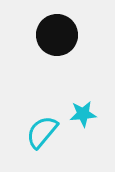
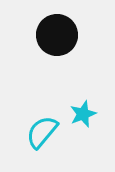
cyan star: rotated 16 degrees counterclockwise
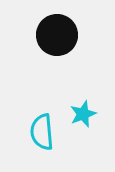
cyan semicircle: rotated 45 degrees counterclockwise
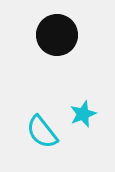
cyan semicircle: rotated 33 degrees counterclockwise
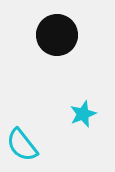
cyan semicircle: moved 20 px left, 13 px down
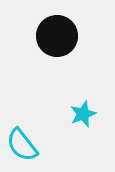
black circle: moved 1 px down
